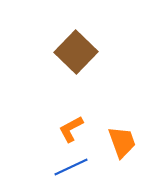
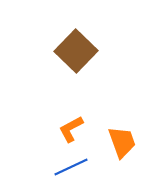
brown square: moved 1 px up
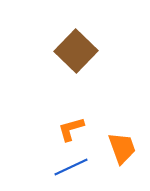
orange L-shape: rotated 12 degrees clockwise
orange trapezoid: moved 6 px down
